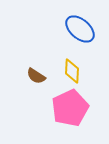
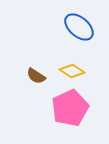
blue ellipse: moved 1 px left, 2 px up
yellow diamond: rotated 60 degrees counterclockwise
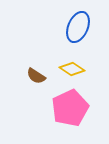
blue ellipse: moved 1 px left; rotated 72 degrees clockwise
yellow diamond: moved 2 px up
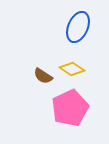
brown semicircle: moved 7 px right
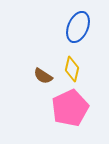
yellow diamond: rotated 70 degrees clockwise
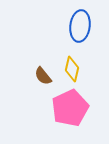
blue ellipse: moved 2 px right, 1 px up; rotated 16 degrees counterclockwise
brown semicircle: rotated 18 degrees clockwise
